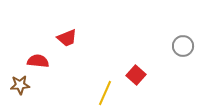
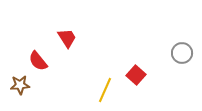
red trapezoid: rotated 100 degrees counterclockwise
gray circle: moved 1 px left, 7 px down
red semicircle: rotated 135 degrees counterclockwise
yellow line: moved 3 px up
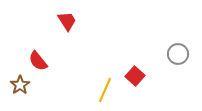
red trapezoid: moved 17 px up
gray circle: moved 4 px left, 1 px down
red square: moved 1 px left, 1 px down
brown star: rotated 30 degrees counterclockwise
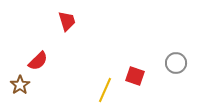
red trapezoid: rotated 15 degrees clockwise
gray circle: moved 2 px left, 9 px down
red semicircle: rotated 95 degrees counterclockwise
red square: rotated 24 degrees counterclockwise
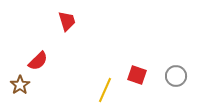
gray circle: moved 13 px down
red square: moved 2 px right, 1 px up
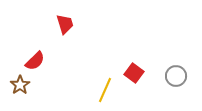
red trapezoid: moved 2 px left, 3 px down
red semicircle: moved 3 px left
red square: moved 3 px left, 2 px up; rotated 18 degrees clockwise
